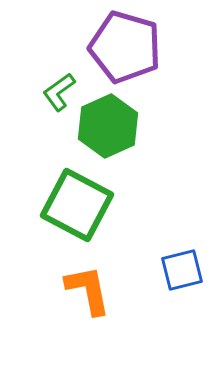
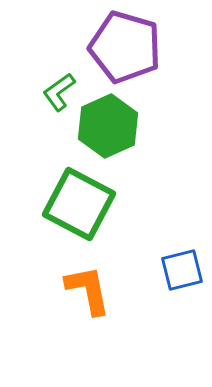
green square: moved 2 px right, 1 px up
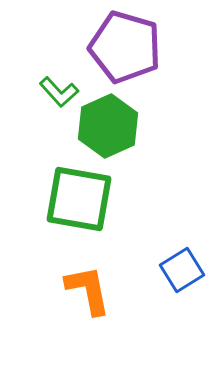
green L-shape: rotated 96 degrees counterclockwise
green square: moved 5 px up; rotated 18 degrees counterclockwise
blue square: rotated 18 degrees counterclockwise
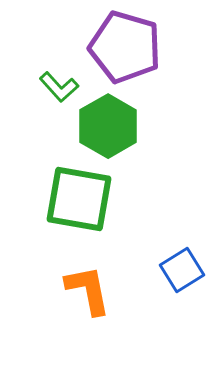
green L-shape: moved 5 px up
green hexagon: rotated 6 degrees counterclockwise
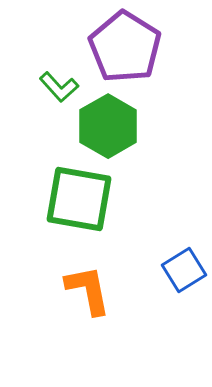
purple pentagon: rotated 16 degrees clockwise
blue square: moved 2 px right
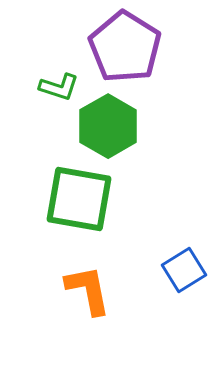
green L-shape: rotated 30 degrees counterclockwise
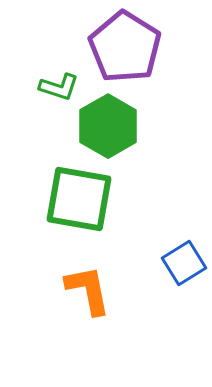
blue square: moved 7 px up
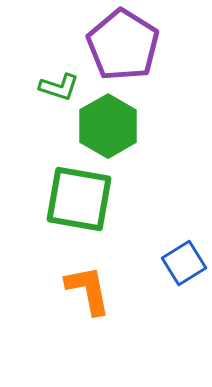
purple pentagon: moved 2 px left, 2 px up
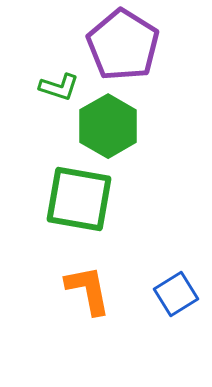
blue square: moved 8 px left, 31 px down
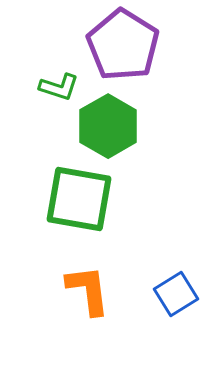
orange L-shape: rotated 4 degrees clockwise
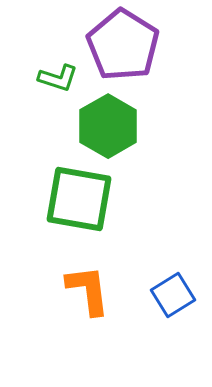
green L-shape: moved 1 px left, 9 px up
blue square: moved 3 px left, 1 px down
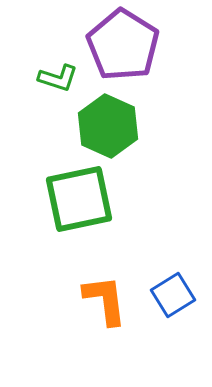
green hexagon: rotated 6 degrees counterclockwise
green square: rotated 22 degrees counterclockwise
orange L-shape: moved 17 px right, 10 px down
